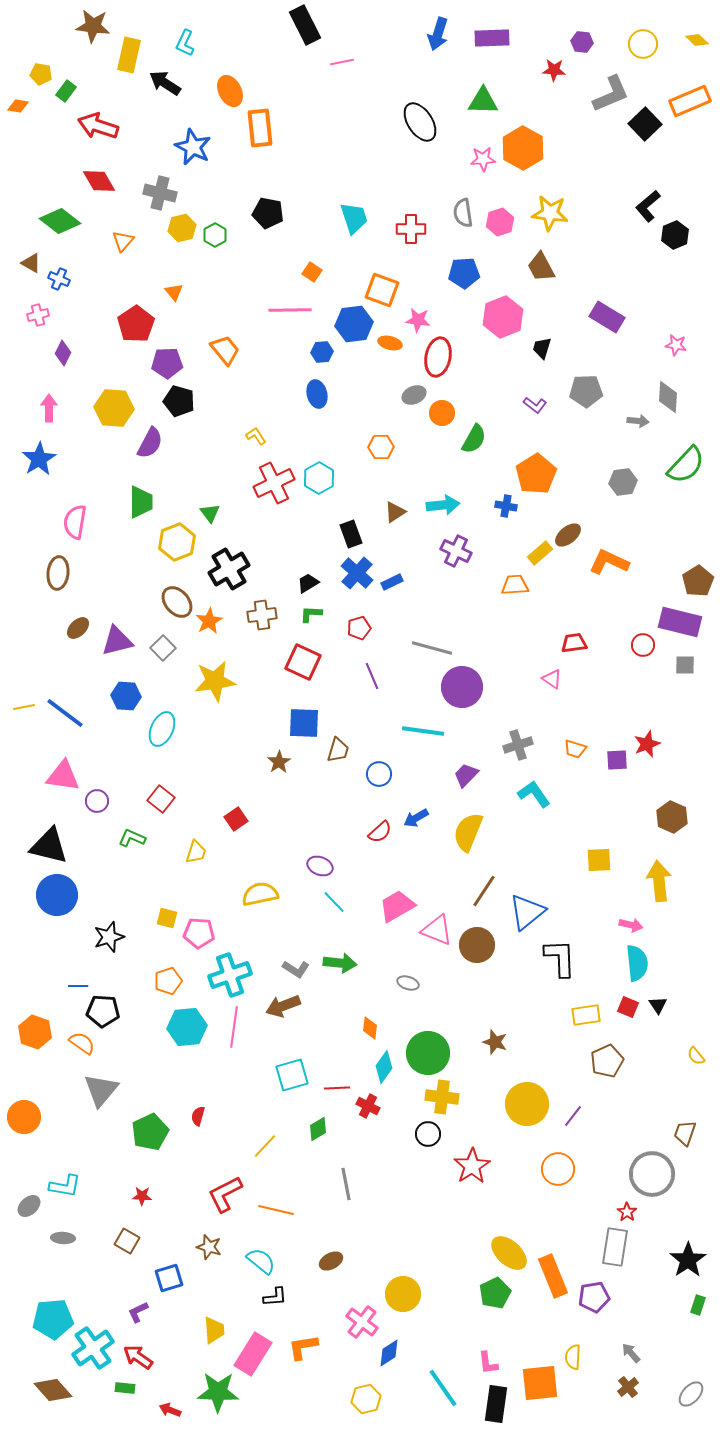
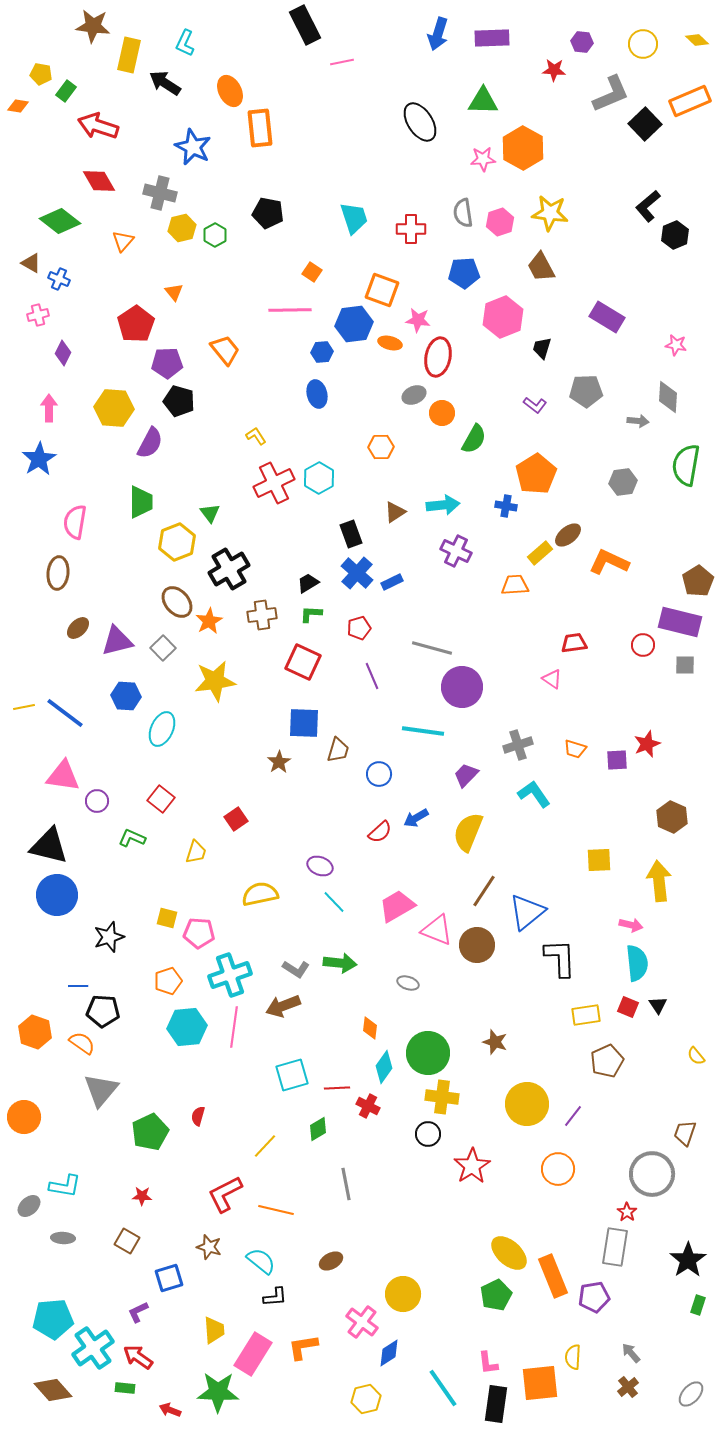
green semicircle at (686, 465): rotated 147 degrees clockwise
green pentagon at (495, 1293): moved 1 px right, 2 px down
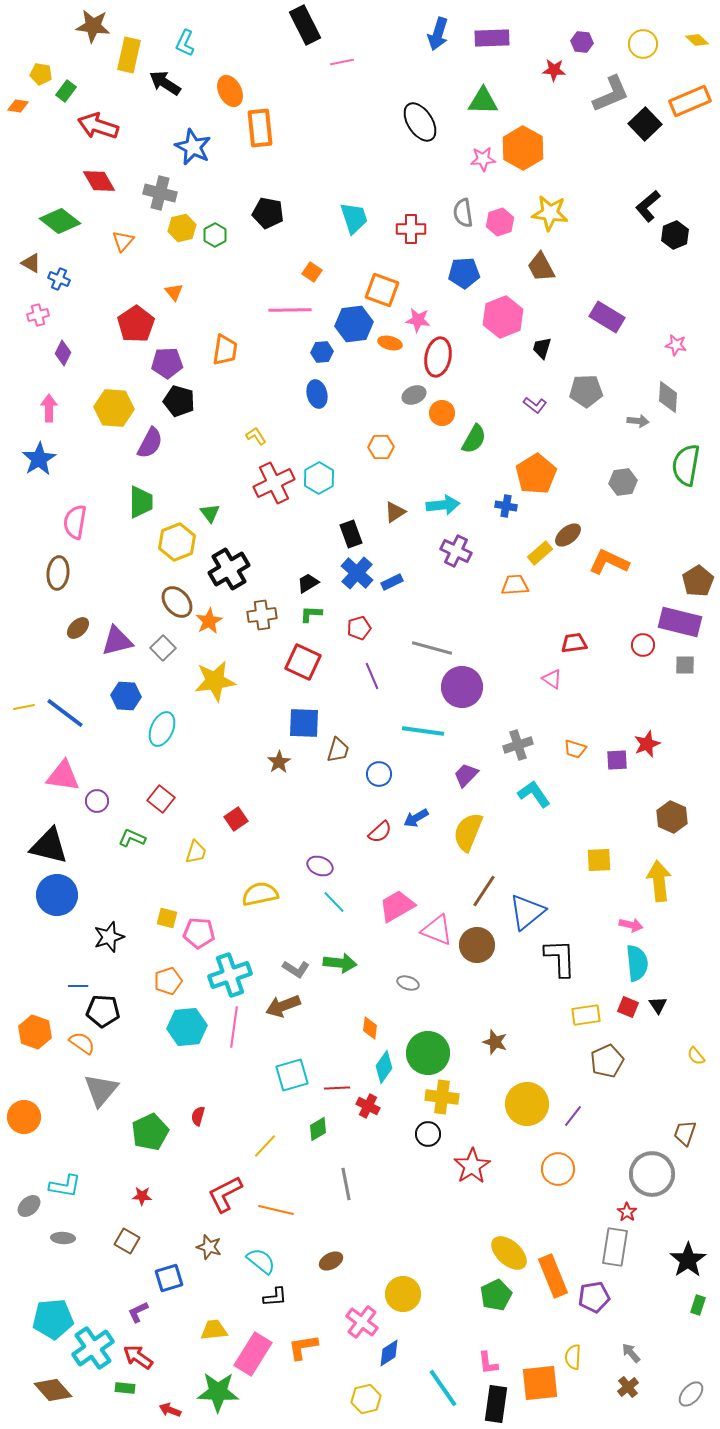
orange trapezoid at (225, 350): rotated 48 degrees clockwise
yellow trapezoid at (214, 1330): rotated 92 degrees counterclockwise
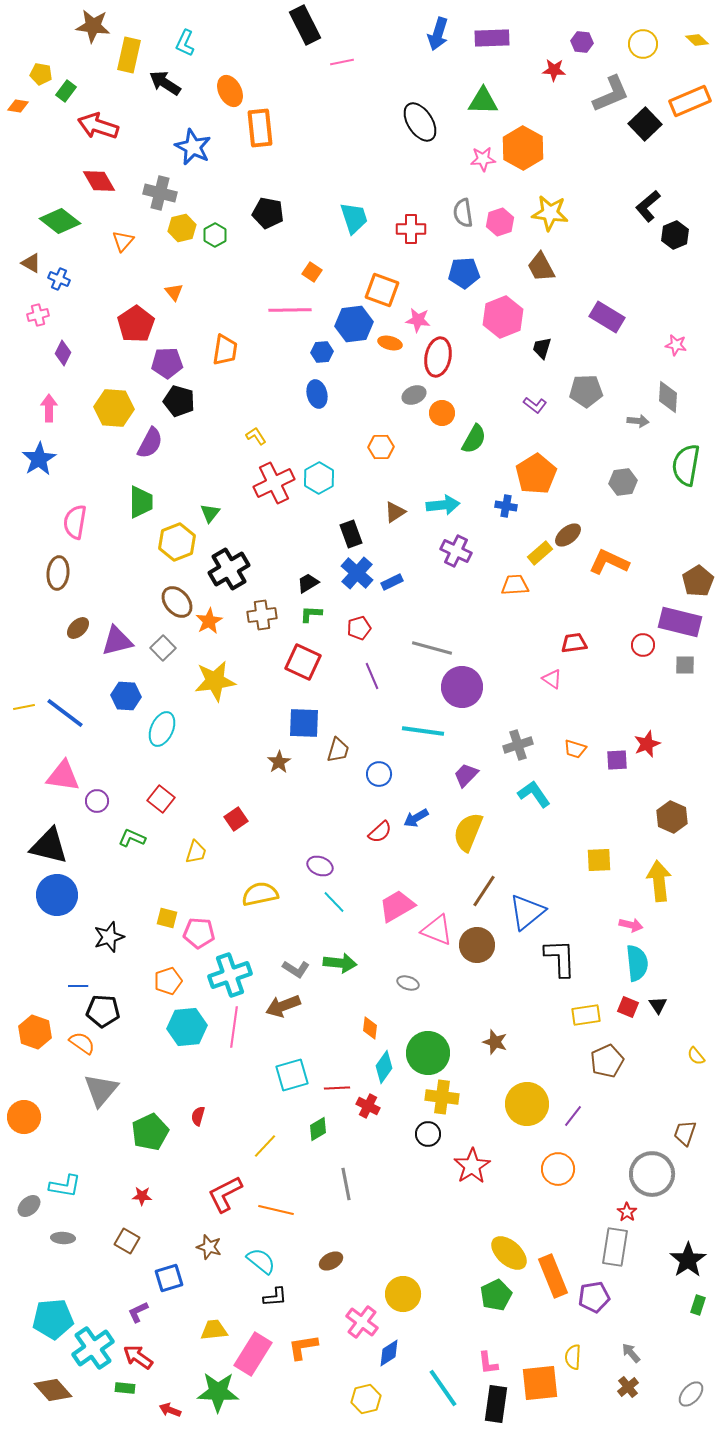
green triangle at (210, 513): rotated 15 degrees clockwise
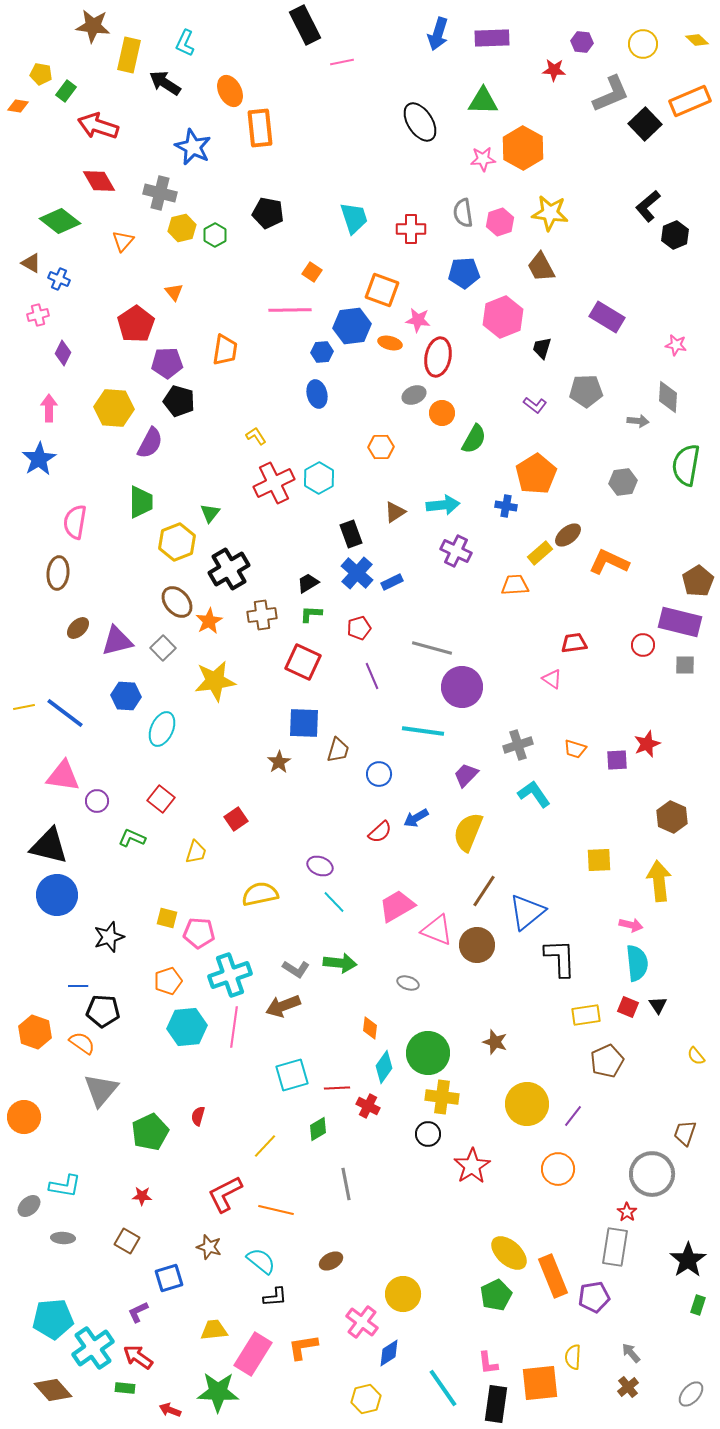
blue hexagon at (354, 324): moved 2 px left, 2 px down
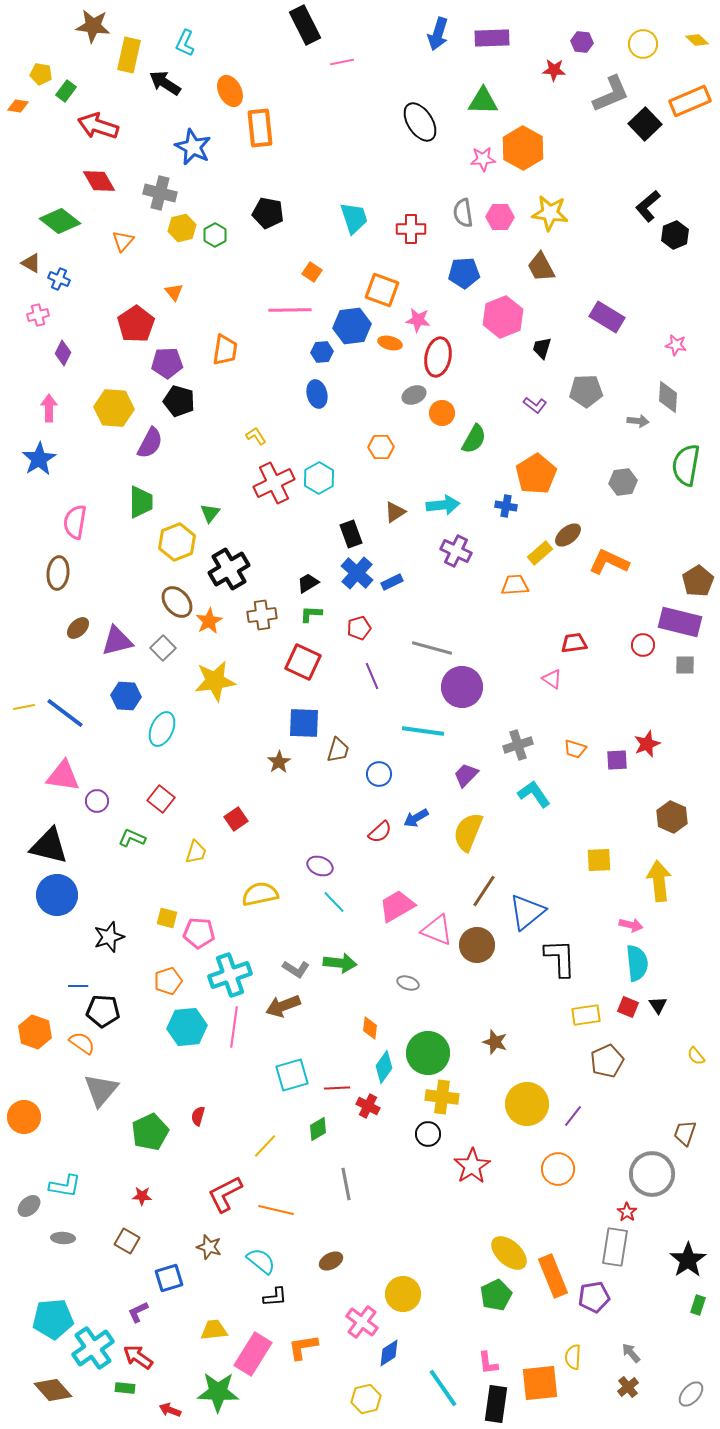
pink hexagon at (500, 222): moved 5 px up; rotated 20 degrees clockwise
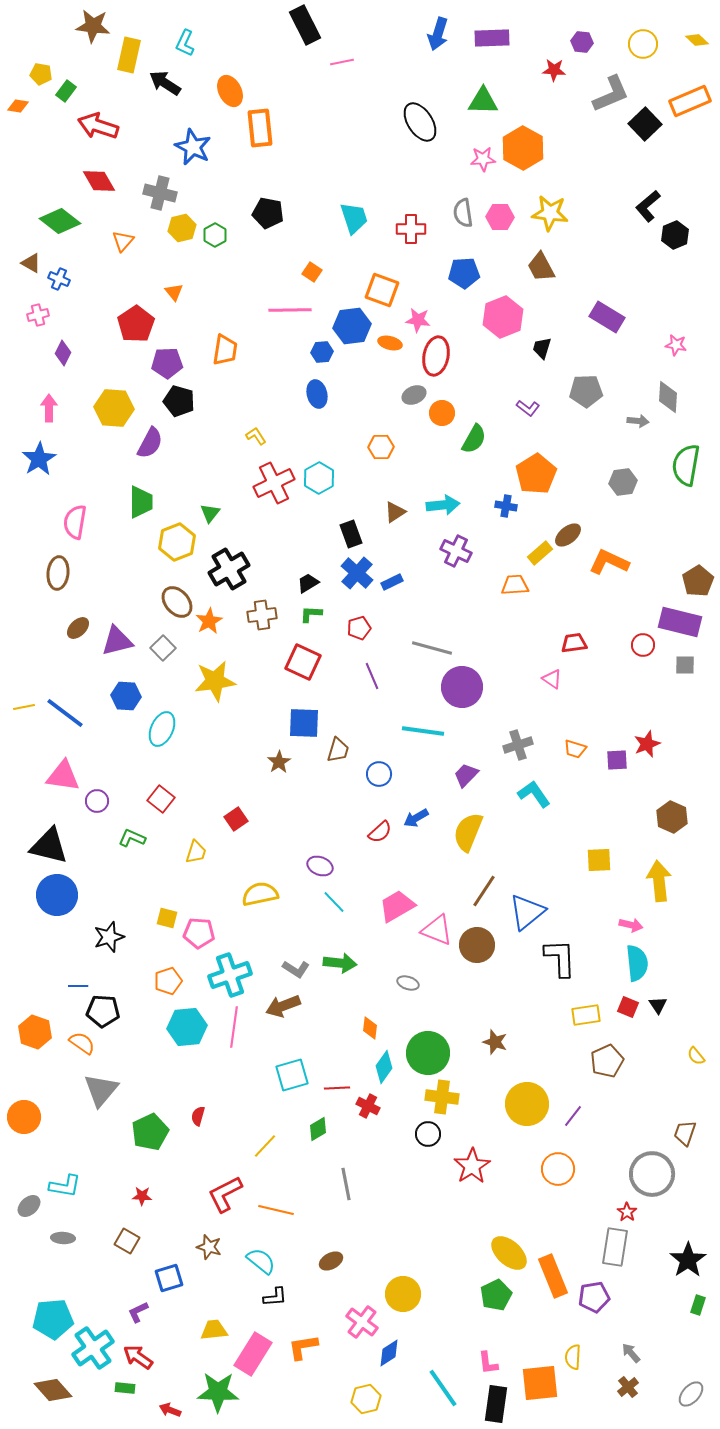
red ellipse at (438, 357): moved 2 px left, 1 px up
purple L-shape at (535, 405): moved 7 px left, 3 px down
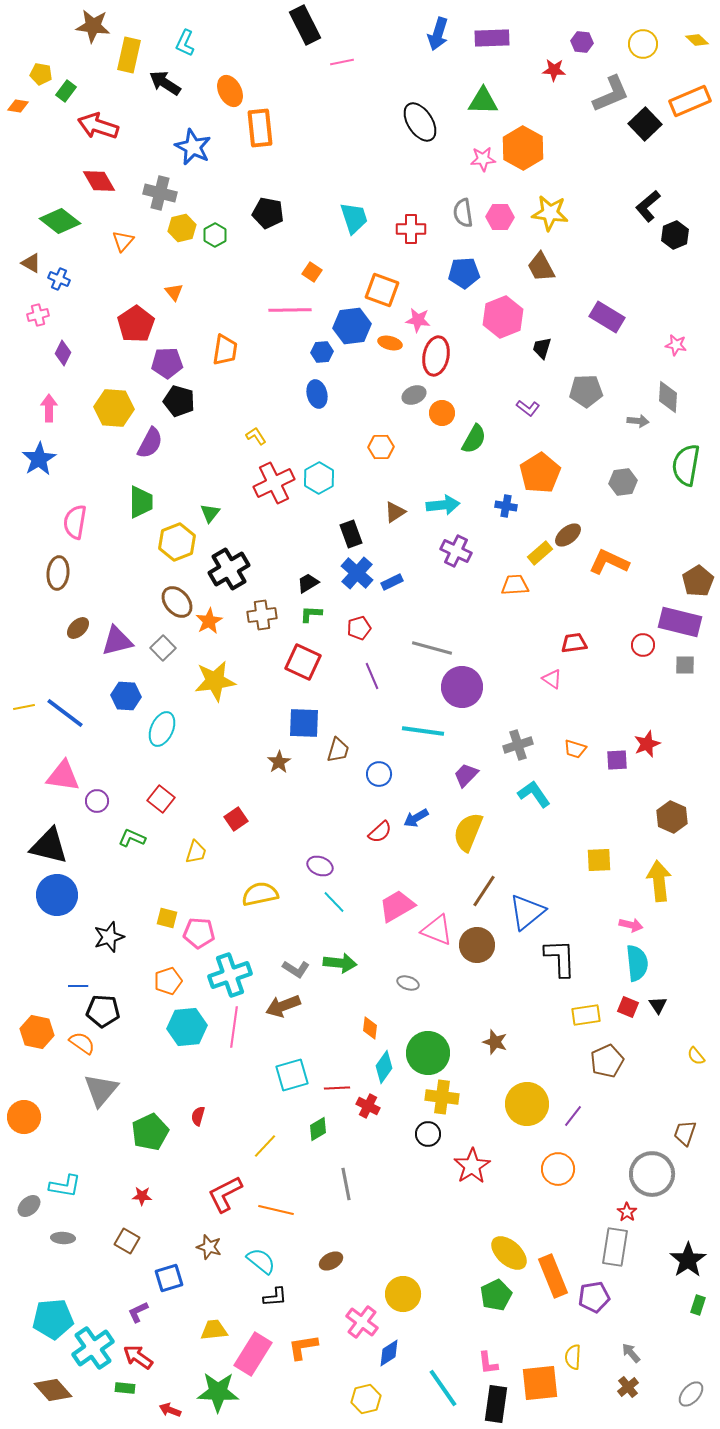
orange pentagon at (536, 474): moved 4 px right, 1 px up
orange hexagon at (35, 1032): moved 2 px right; rotated 8 degrees counterclockwise
